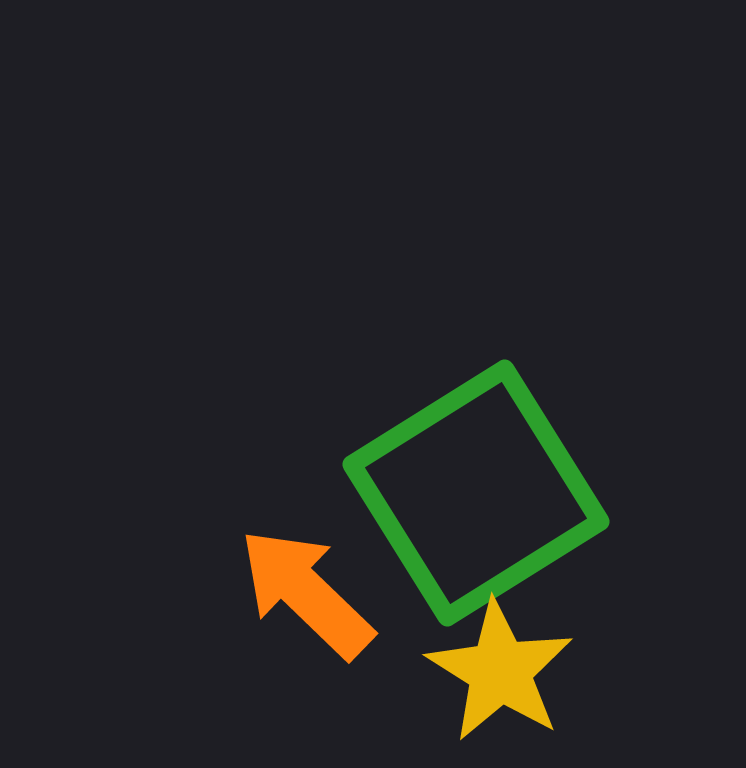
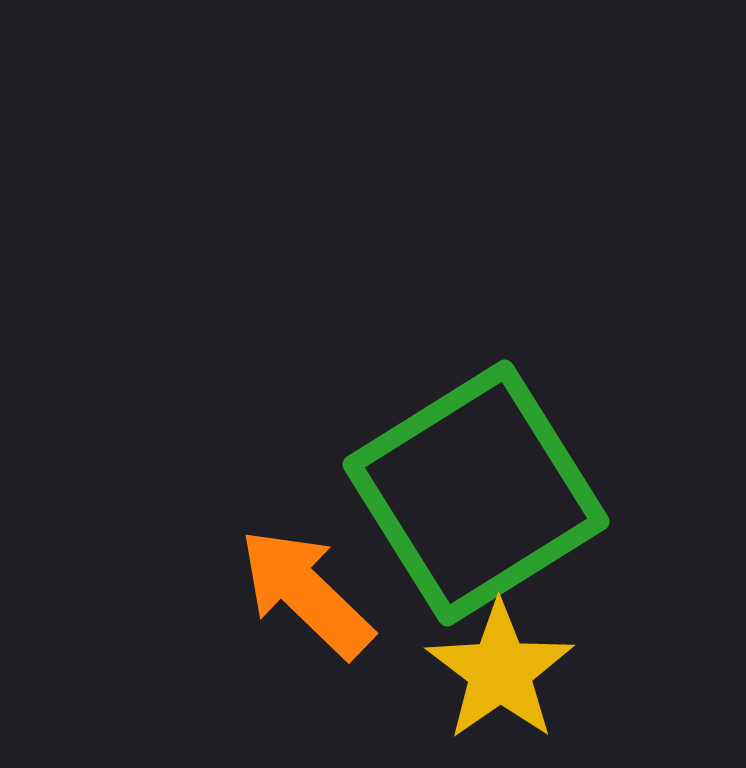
yellow star: rotated 5 degrees clockwise
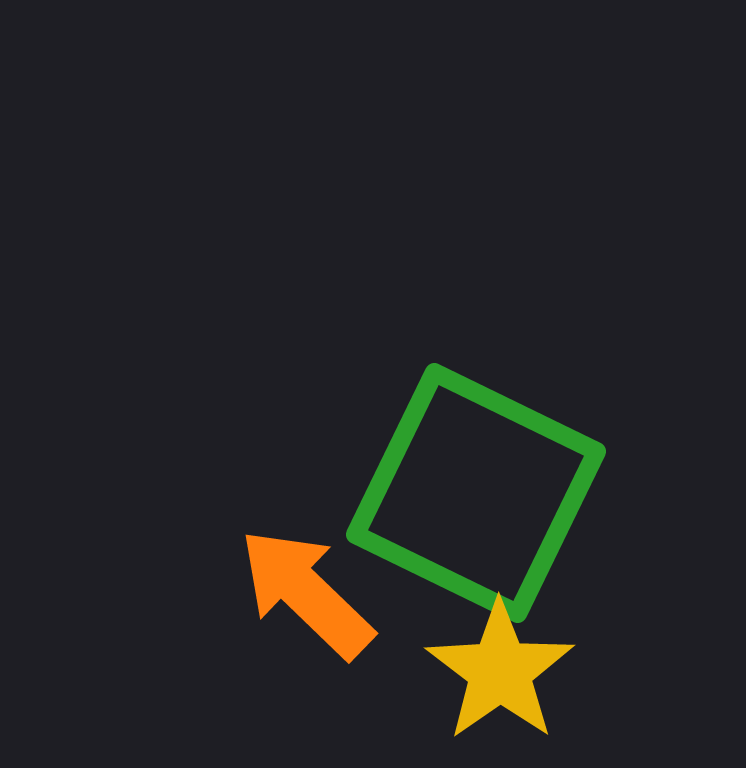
green square: rotated 32 degrees counterclockwise
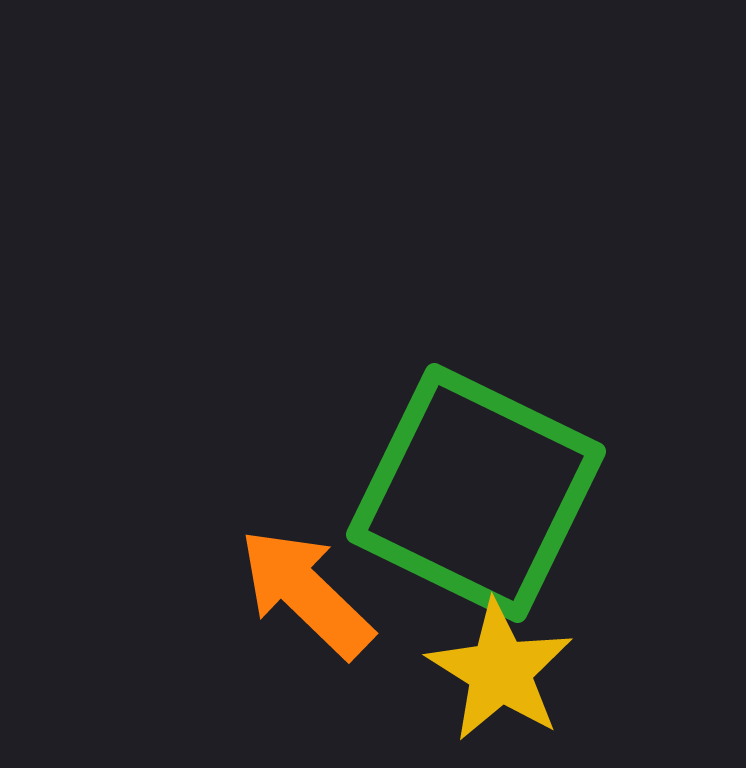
yellow star: rotated 5 degrees counterclockwise
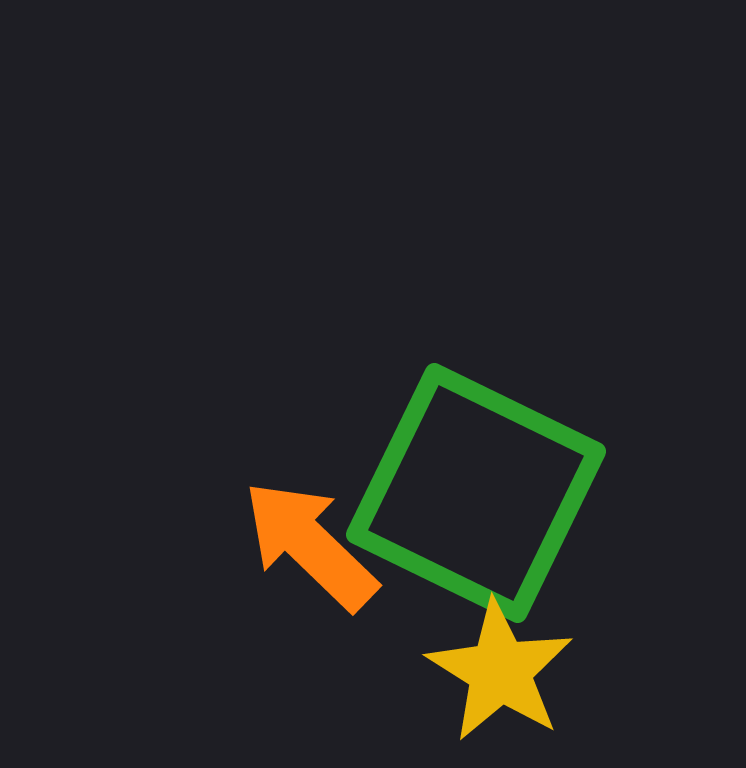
orange arrow: moved 4 px right, 48 px up
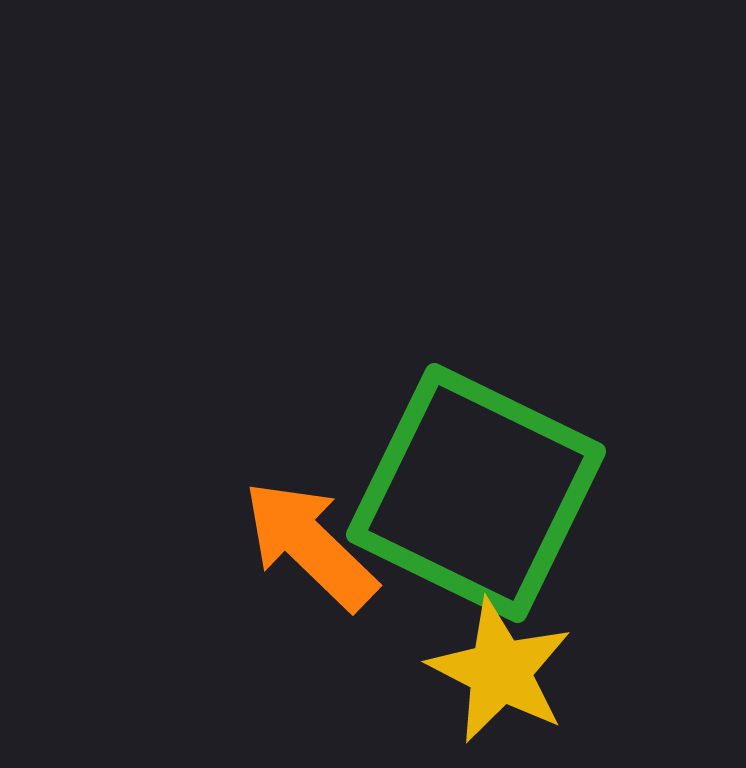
yellow star: rotated 5 degrees counterclockwise
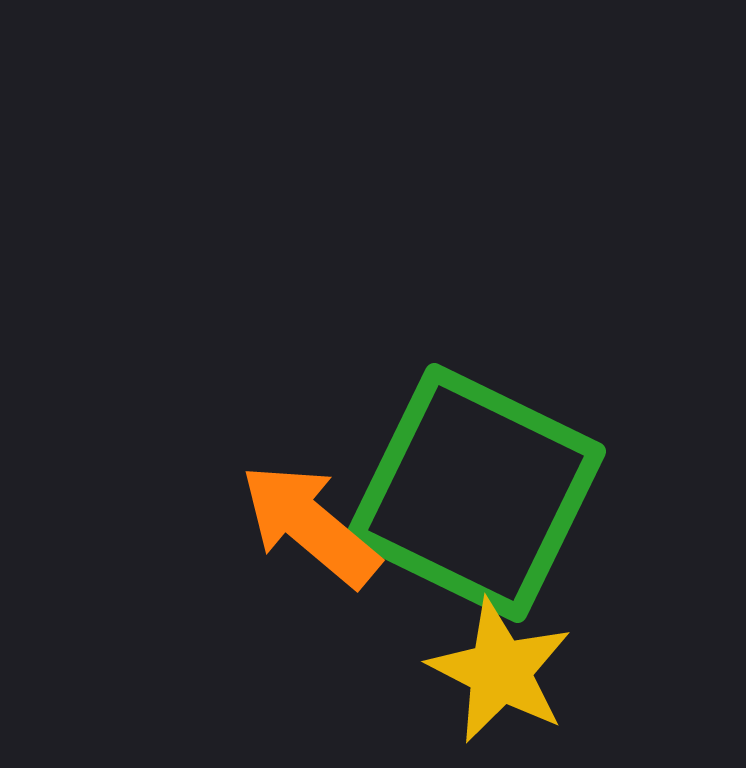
orange arrow: moved 20 px up; rotated 4 degrees counterclockwise
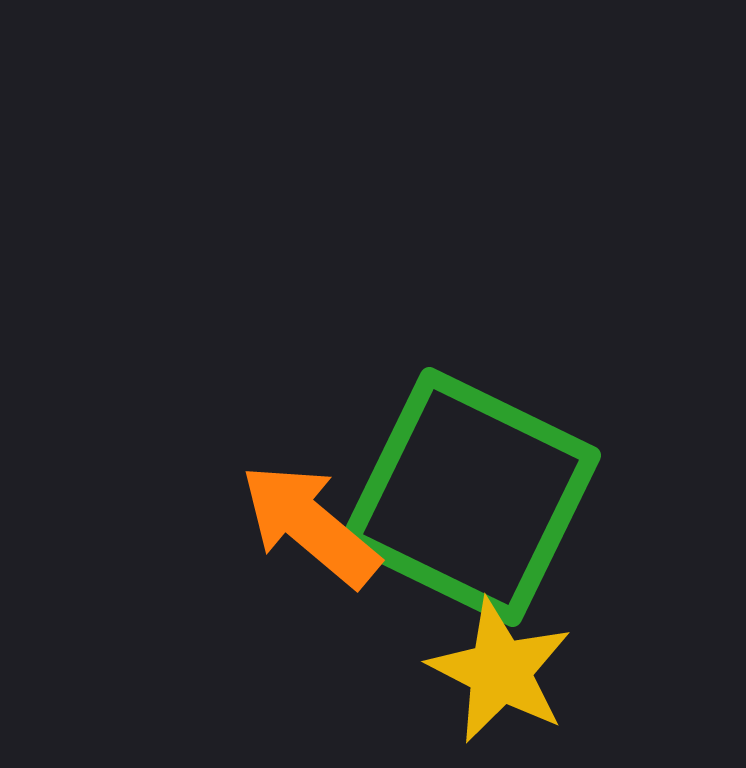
green square: moved 5 px left, 4 px down
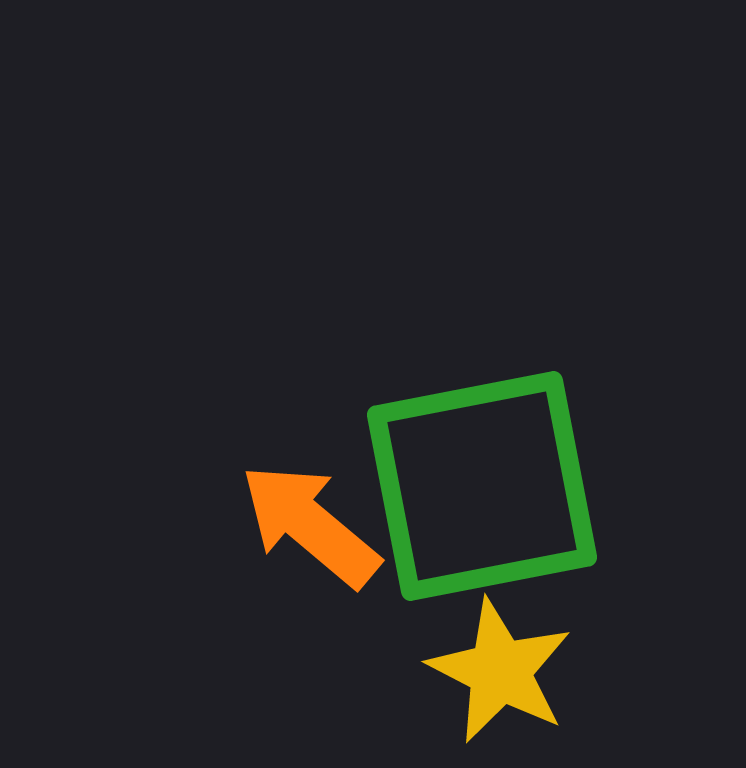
green square: moved 11 px right, 11 px up; rotated 37 degrees counterclockwise
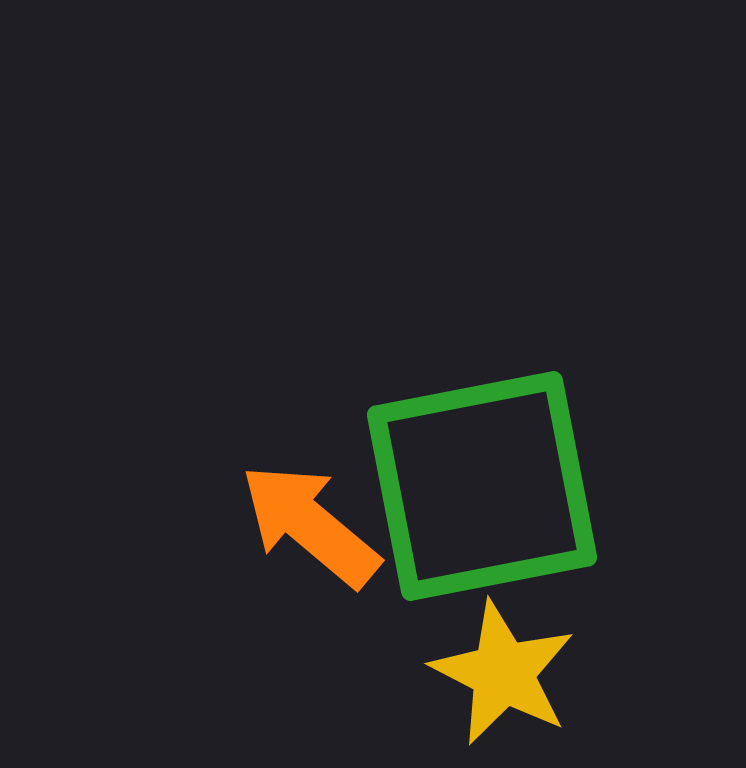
yellow star: moved 3 px right, 2 px down
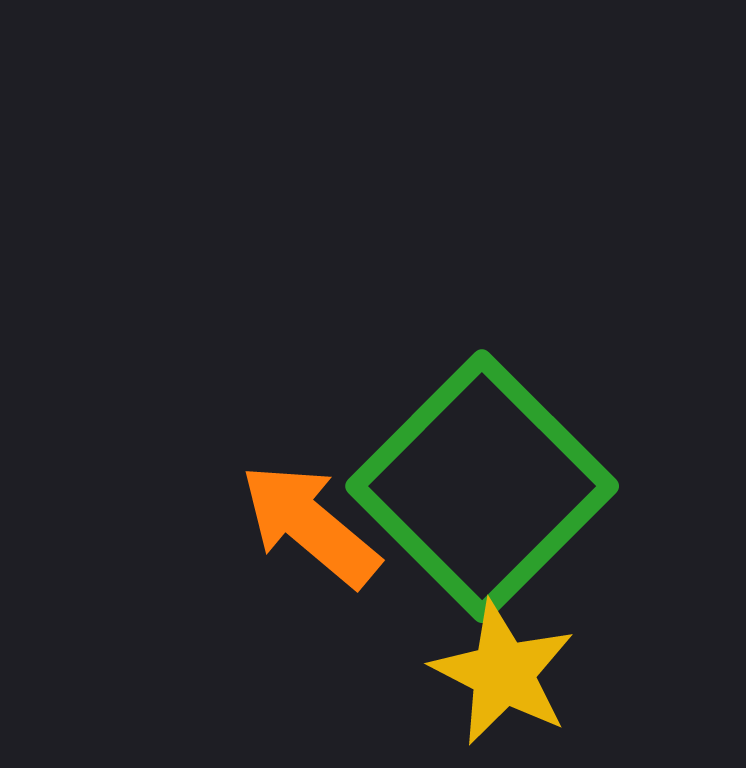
green square: rotated 34 degrees counterclockwise
